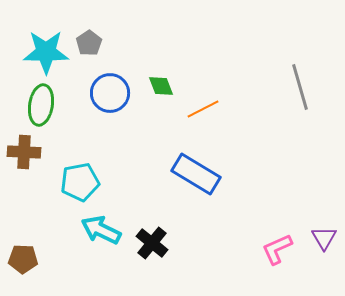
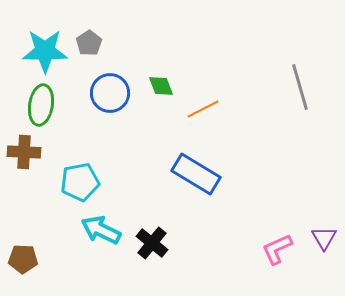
cyan star: moved 1 px left, 1 px up
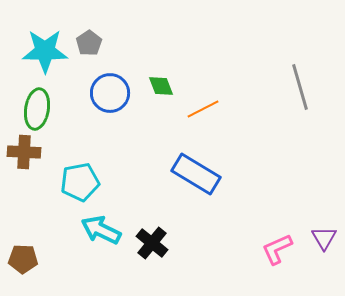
green ellipse: moved 4 px left, 4 px down
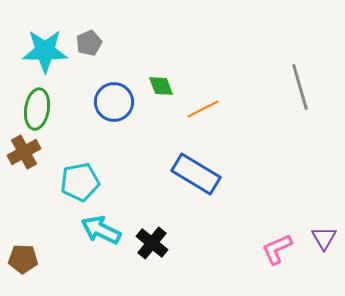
gray pentagon: rotated 10 degrees clockwise
blue circle: moved 4 px right, 9 px down
brown cross: rotated 32 degrees counterclockwise
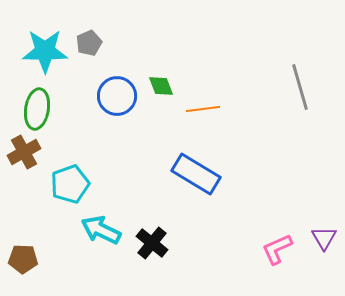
blue circle: moved 3 px right, 6 px up
orange line: rotated 20 degrees clockwise
cyan pentagon: moved 10 px left, 2 px down; rotated 9 degrees counterclockwise
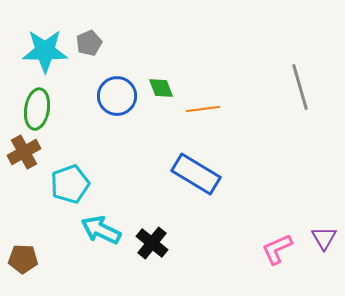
green diamond: moved 2 px down
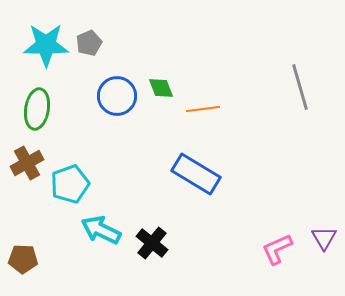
cyan star: moved 1 px right, 6 px up
brown cross: moved 3 px right, 11 px down
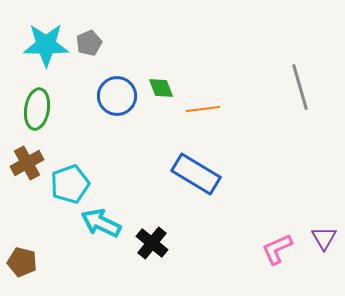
cyan arrow: moved 7 px up
brown pentagon: moved 1 px left, 3 px down; rotated 12 degrees clockwise
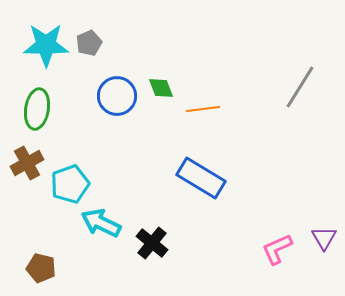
gray line: rotated 48 degrees clockwise
blue rectangle: moved 5 px right, 4 px down
brown pentagon: moved 19 px right, 6 px down
